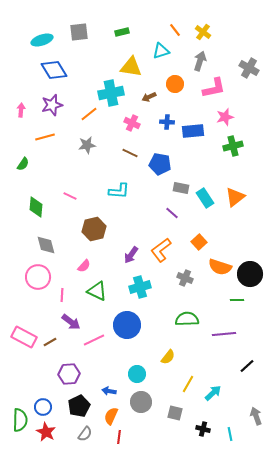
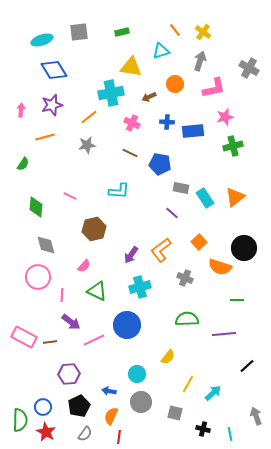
orange line at (89, 114): moved 3 px down
black circle at (250, 274): moved 6 px left, 26 px up
brown line at (50, 342): rotated 24 degrees clockwise
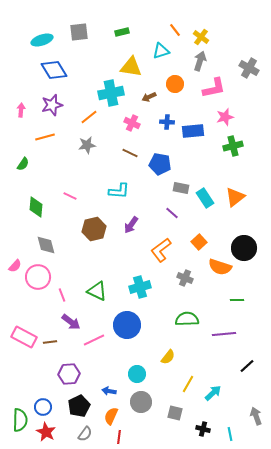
yellow cross at (203, 32): moved 2 px left, 5 px down
purple arrow at (131, 255): moved 30 px up
pink semicircle at (84, 266): moved 69 px left
pink line at (62, 295): rotated 24 degrees counterclockwise
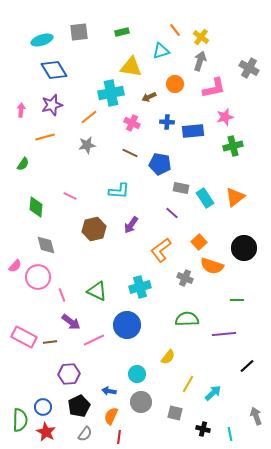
orange semicircle at (220, 267): moved 8 px left, 1 px up
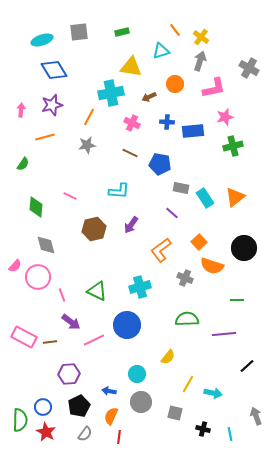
orange line at (89, 117): rotated 24 degrees counterclockwise
cyan arrow at (213, 393): rotated 54 degrees clockwise
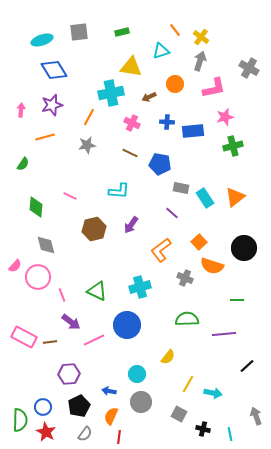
gray square at (175, 413): moved 4 px right, 1 px down; rotated 14 degrees clockwise
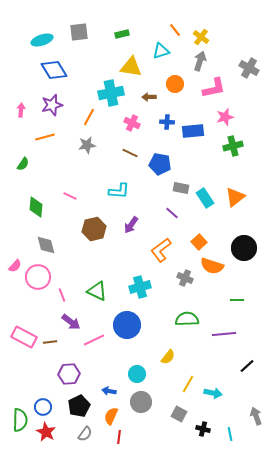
green rectangle at (122, 32): moved 2 px down
brown arrow at (149, 97): rotated 24 degrees clockwise
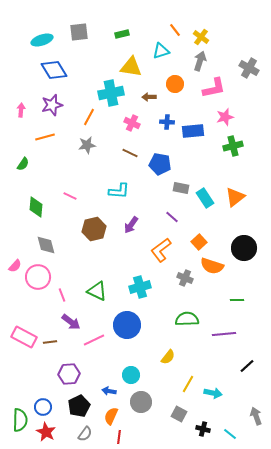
purple line at (172, 213): moved 4 px down
cyan circle at (137, 374): moved 6 px left, 1 px down
cyan line at (230, 434): rotated 40 degrees counterclockwise
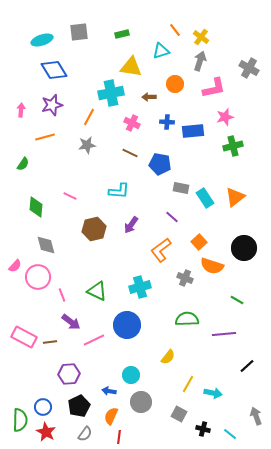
green line at (237, 300): rotated 32 degrees clockwise
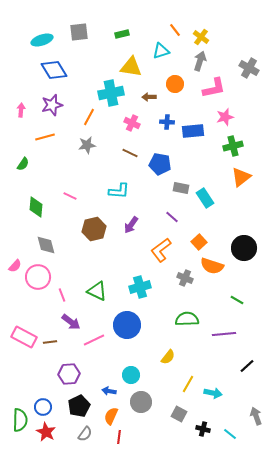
orange triangle at (235, 197): moved 6 px right, 20 px up
